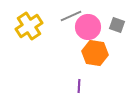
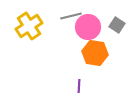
gray line: rotated 10 degrees clockwise
gray square: rotated 14 degrees clockwise
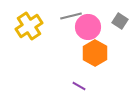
gray square: moved 3 px right, 4 px up
orange hexagon: rotated 20 degrees clockwise
purple line: rotated 64 degrees counterclockwise
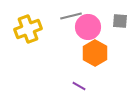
gray square: rotated 28 degrees counterclockwise
yellow cross: moved 1 px left, 3 px down; rotated 12 degrees clockwise
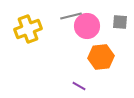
gray square: moved 1 px down
pink circle: moved 1 px left, 1 px up
orange hexagon: moved 6 px right, 4 px down; rotated 25 degrees clockwise
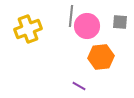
gray line: rotated 70 degrees counterclockwise
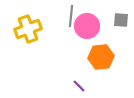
gray square: moved 1 px right, 2 px up
purple line: rotated 16 degrees clockwise
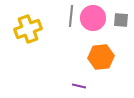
pink circle: moved 6 px right, 8 px up
purple line: rotated 32 degrees counterclockwise
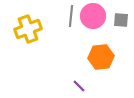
pink circle: moved 2 px up
purple line: rotated 32 degrees clockwise
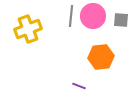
purple line: rotated 24 degrees counterclockwise
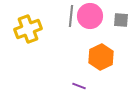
pink circle: moved 3 px left
orange hexagon: rotated 20 degrees counterclockwise
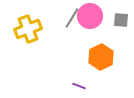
gray line: moved 1 px right, 2 px down; rotated 25 degrees clockwise
